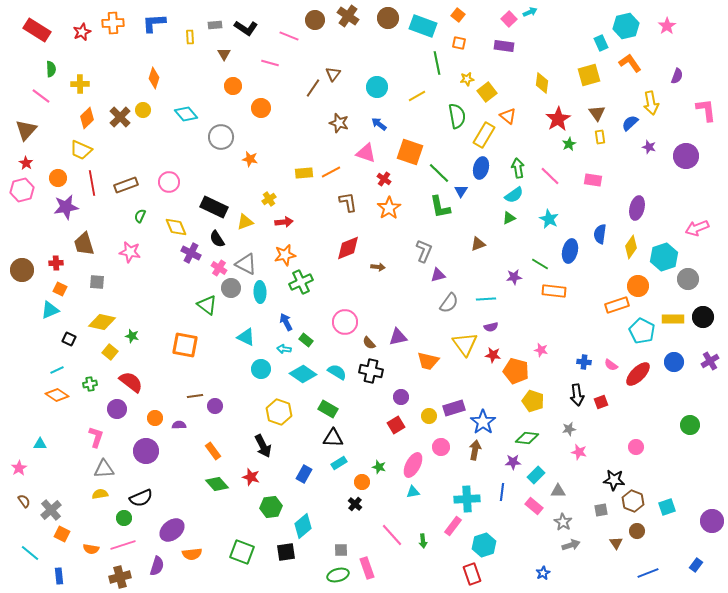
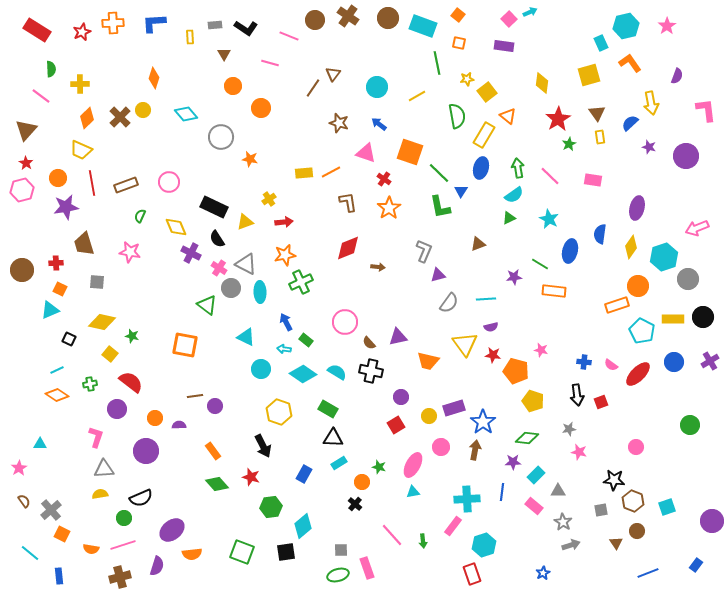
yellow square at (110, 352): moved 2 px down
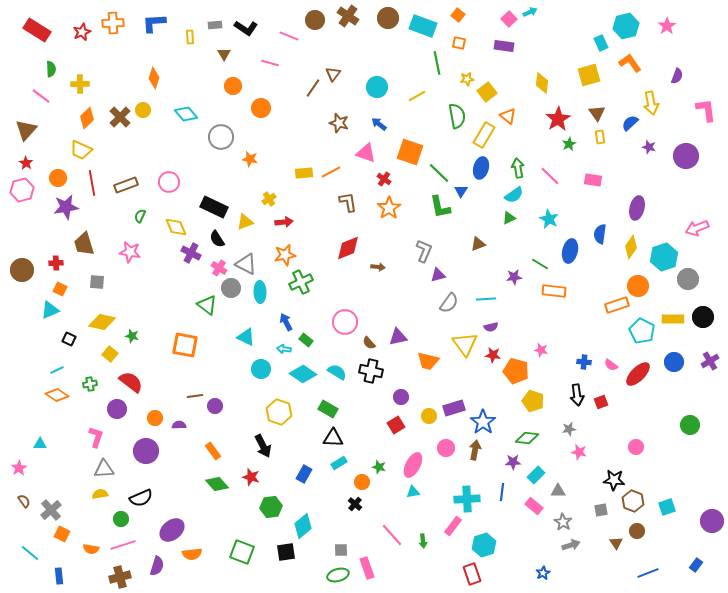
pink circle at (441, 447): moved 5 px right, 1 px down
green circle at (124, 518): moved 3 px left, 1 px down
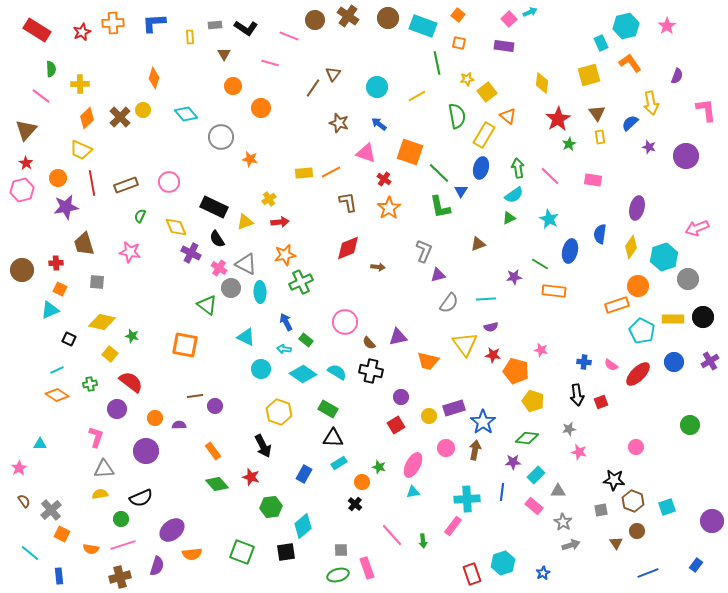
red arrow at (284, 222): moved 4 px left
cyan hexagon at (484, 545): moved 19 px right, 18 px down
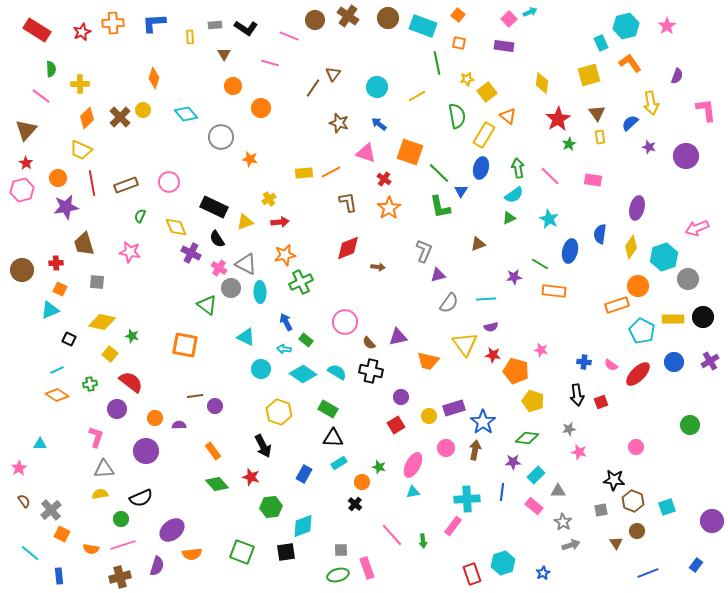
cyan diamond at (303, 526): rotated 20 degrees clockwise
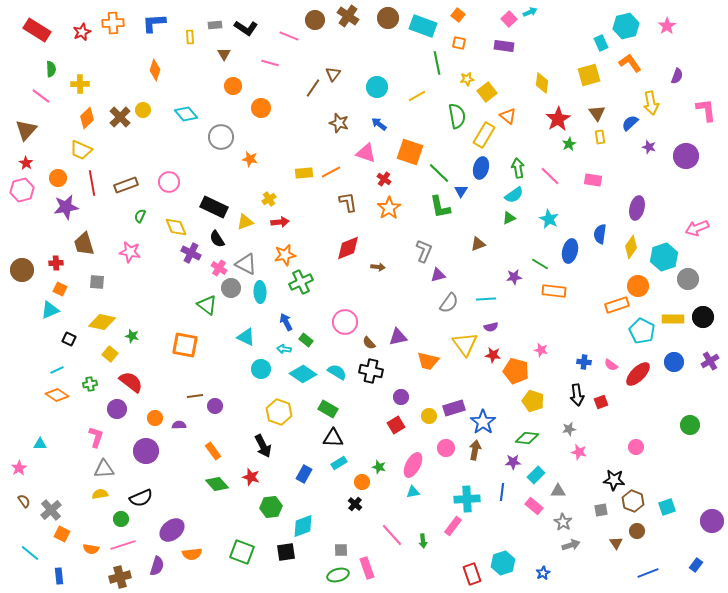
orange diamond at (154, 78): moved 1 px right, 8 px up
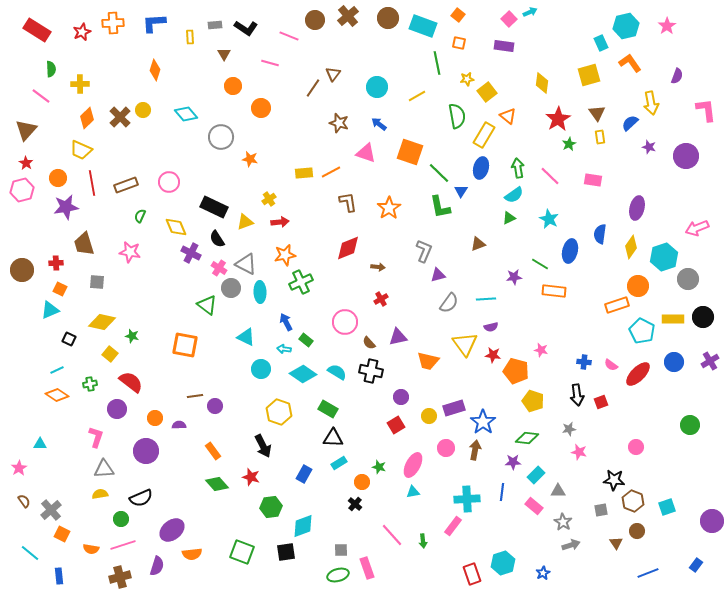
brown cross at (348, 16): rotated 15 degrees clockwise
red cross at (384, 179): moved 3 px left, 120 px down; rotated 24 degrees clockwise
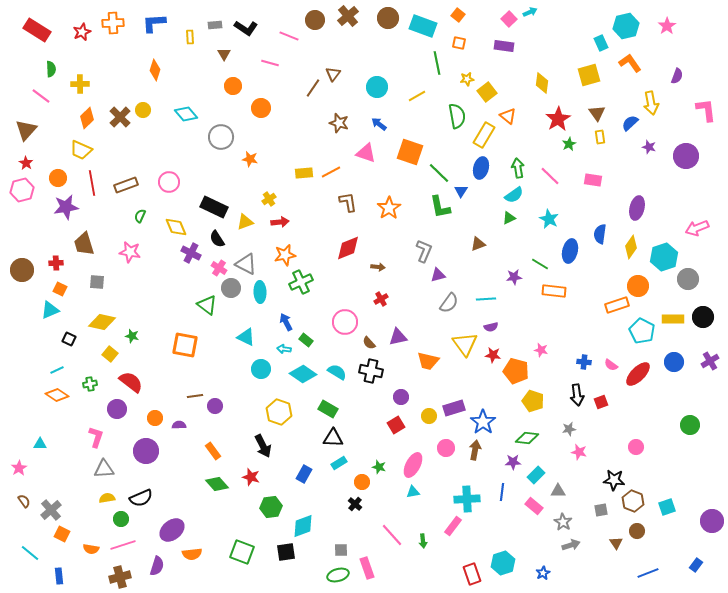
yellow semicircle at (100, 494): moved 7 px right, 4 px down
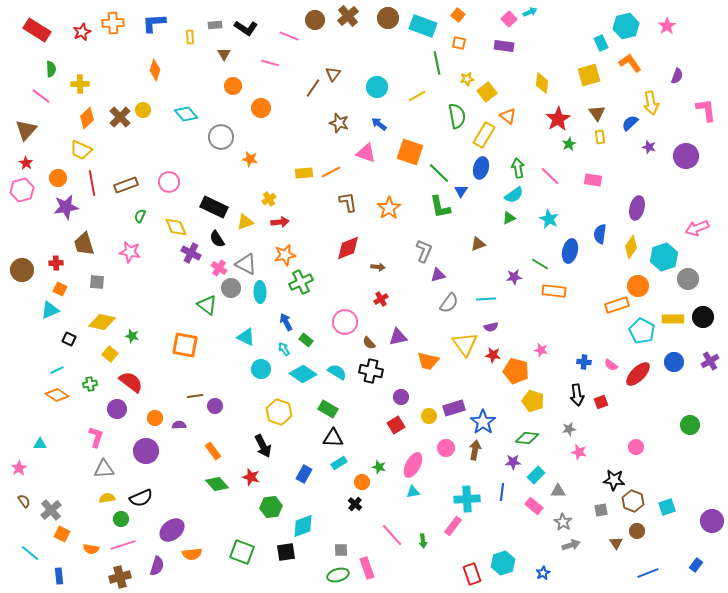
cyan arrow at (284, 349): rotated 48 degrees clockwise
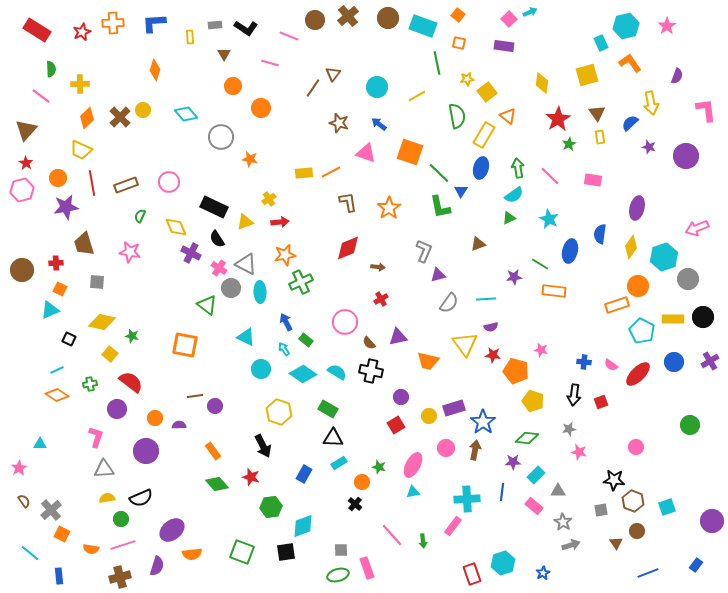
yellow square at (589, 75): moved 2 px left
black arrow at (577, 395): moved 3 px left; rotated 15 degrees clockwise
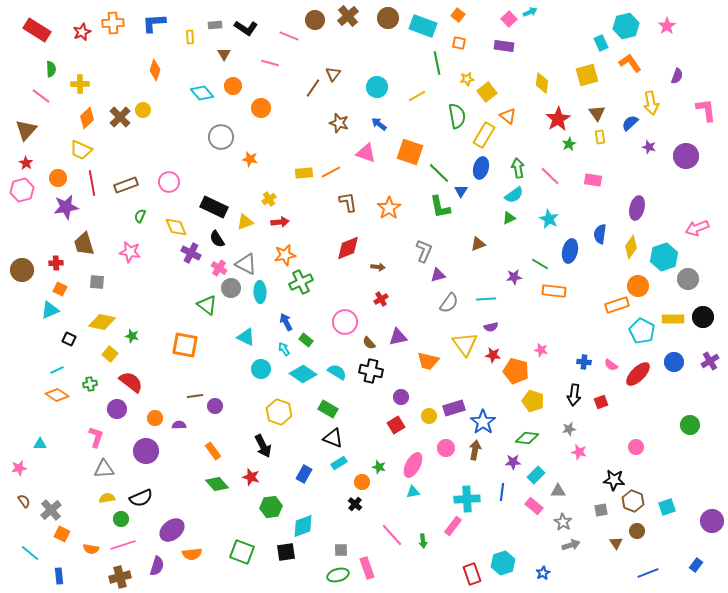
cyan diamond at (186, 114): moved 16 px right, 21 px up
black triangle at (333, 438): rotated 20 degrees clockwise
pink star at (19, 468): rotated 21 degrees clockwise
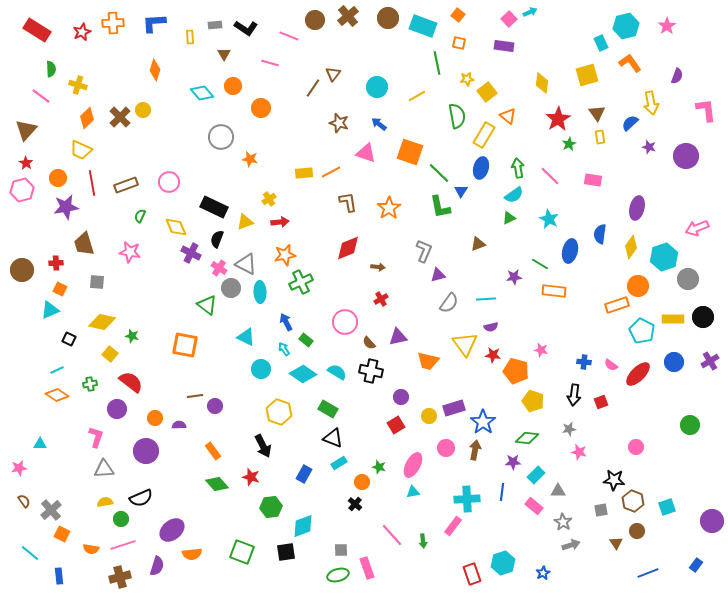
yellow cross at (80, 84): moved 2 px left, 1 px down; rotated 18 degrees clockwise
black semicircle at (217, 239): rotated 54 degrees clockwise
yellow semicircle at (107, 498): moved 2 px left, 4 px down
